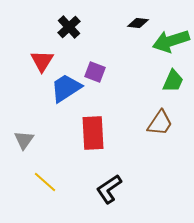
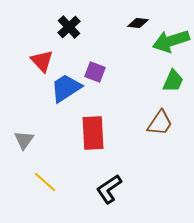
red triangle: rotated 15 degrees counterclockwise
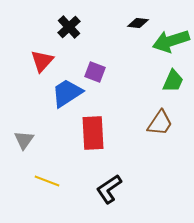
red triangle: rotated 25 degrees clockwise
blue trapezoid: moved 1 px right, 5 px down
yellow line: moved 2 px right, 1 px up; rotated 20 degrees counterclockwise
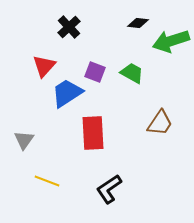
red triangle: moved 2 px right, 5 px down
green trapezoid: moved 41 px left, 8 px up; rotated 85 degrees counterclockwise
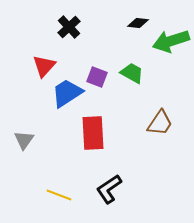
purple square: moved 2 px right, 5 px down
yellow line: moved 12 px right, 14 px down
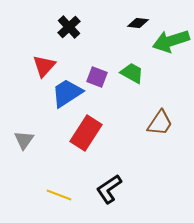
red rectangle: moved 7 px left; rotated 36 degrees clockwise
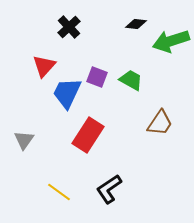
black diamond: moved 2 px left, 1 px down
green trapezoid: moved 1 px left, 7 px down
blue trapezoid: rotated 32 degrees counterclockwise
red rectangle: moved 2 px right, 2 px down
yellow line: moved 3 px up; rotated 15 degrees clockwise
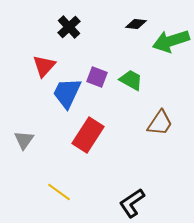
black L-shape: moved 23 px right, 14 px down
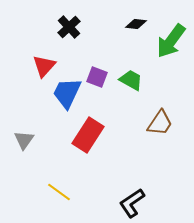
green arrow: rotated 36 degrees counterclockwise
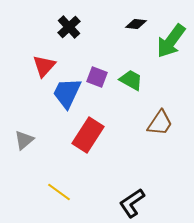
gray triangle: rotated 15 degrees clockwise
